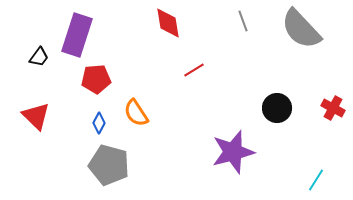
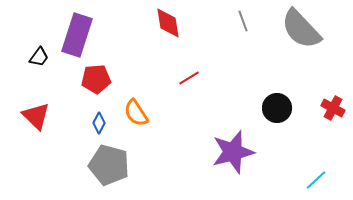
red line: moved 5 px left, 8 px down
cyan line: rotated 15 degrees clockwise
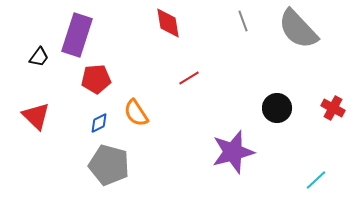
gray semicircle: moved 3 px left
blue diamond: rotated 35 degrees clockwise
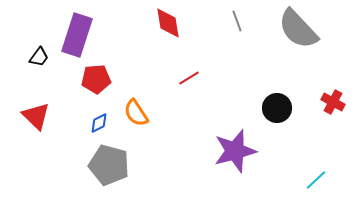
gray line: moved 6 px left
red cross: moved 6 px up
purple star: moved 2 px right, 1 px up
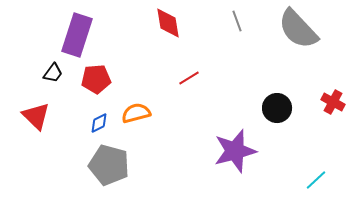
black trapezoid: moved 14 px right, 16 px down
orange semicircle: rotated 108 degrees clockwise
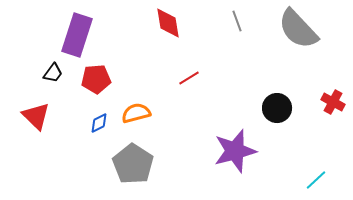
gray pentagon: moved 24 px right, 1 px up; rotated 18 degrees clockwise
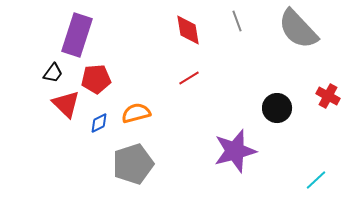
red diamond: moved 20 px right, 7 px down
red cross: moved 5 px left, 6 px up
red triangle: moved 30 px right, 12 px up
gray pentagon: rotated 21 degrees clockwise
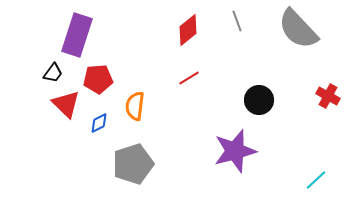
red diamond: rotated 60 degrees clockwise
red pentagon: moved 2 px right
black circle: moved 18 px left, 8 px up
orange semicircle: moved 1 px left, 7 px up; rotated 68 degrees counterclockwise
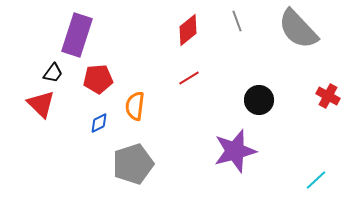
red triangle: moved 25 px left
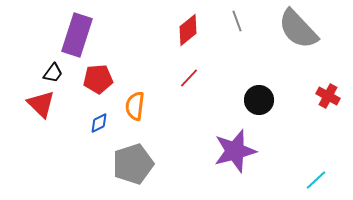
red line: rotated 15 degrees counterclockwise
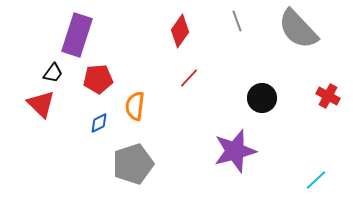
red diamond: moved 8 px left, 1 px down; rotated 16 degrees counterclockwise
black circle: moved 3 px right, 2 px up
